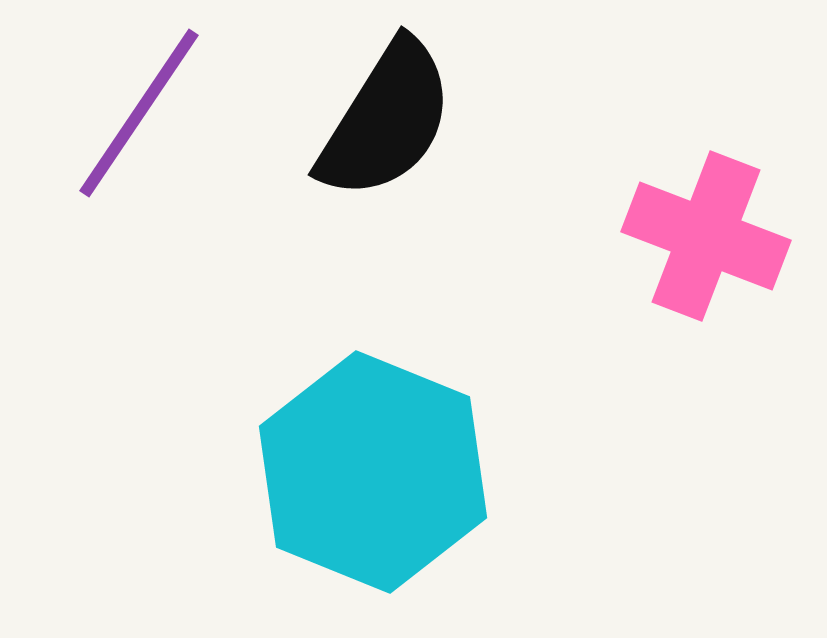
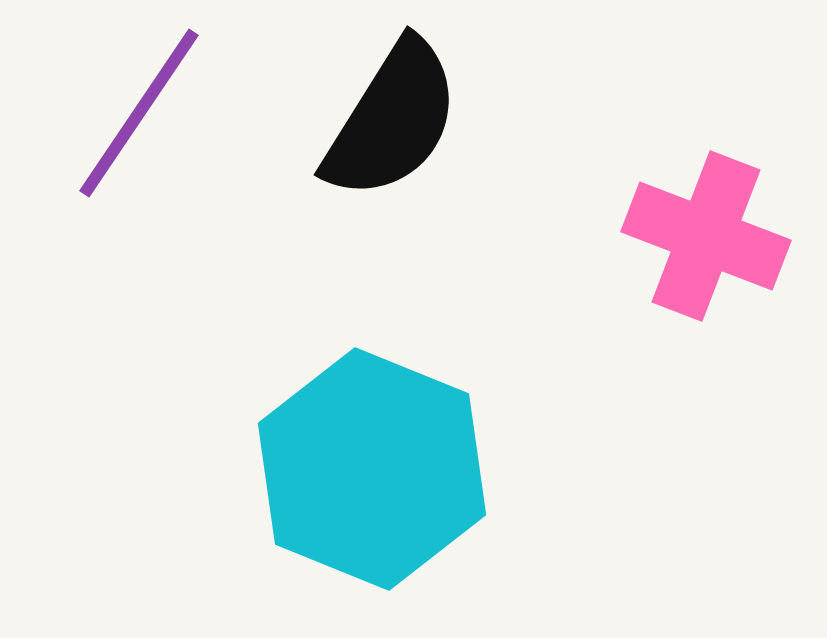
black semicircle: moved 6 px right
cyan hexagon: moved 1 px left, 3 px up
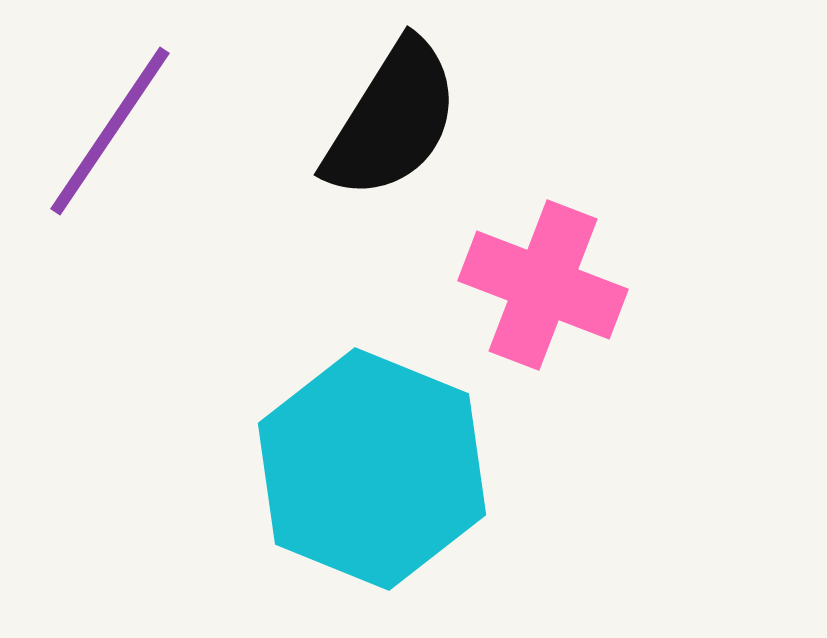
purple line: moved 29 px left, 18 px down
pink cross: moved 163 px left, 49 px down
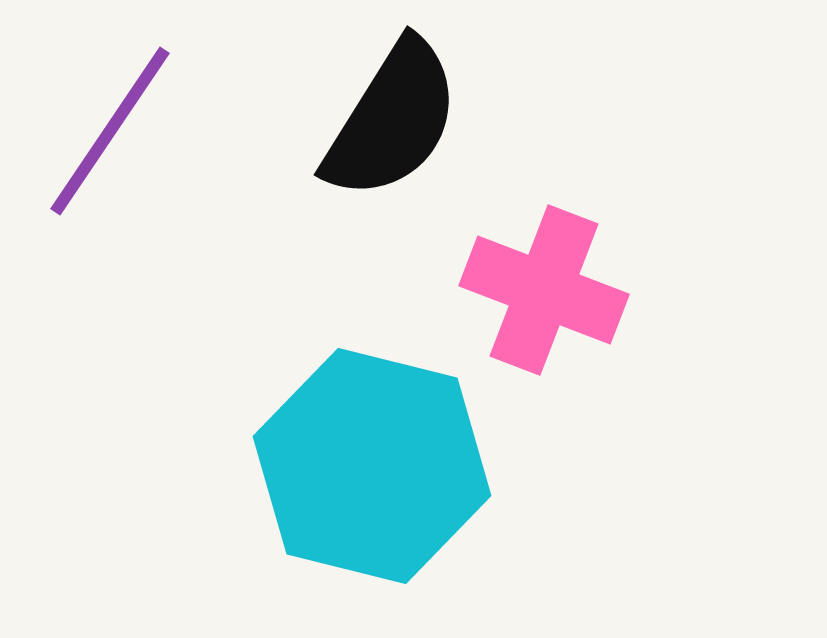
pink cross: moved 1 px right, 5 px down
cyan hexagon: moved 3 px up; rotated 8 degrees counterclockwise
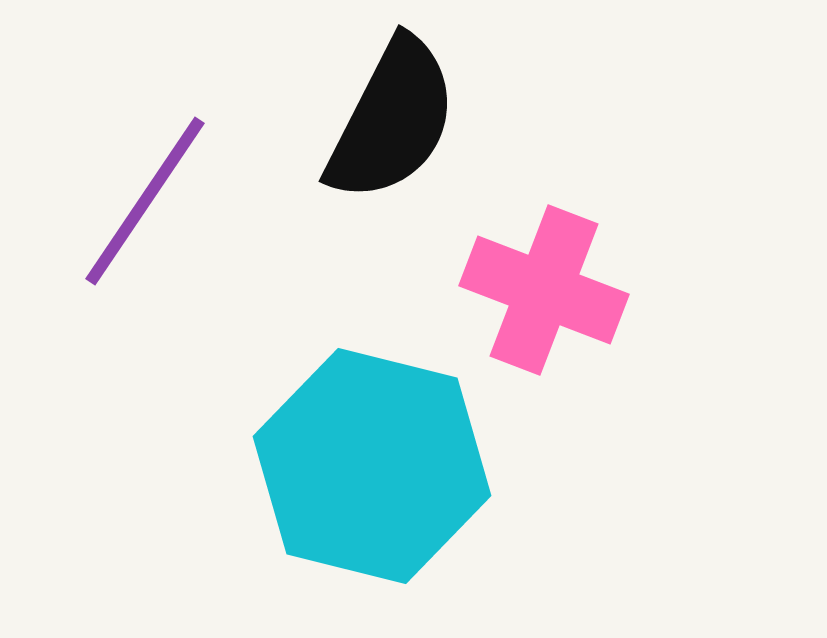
black semicircle: rotated 5 degrees counterclockwise
purple line: moved 35 px right, 70 px down
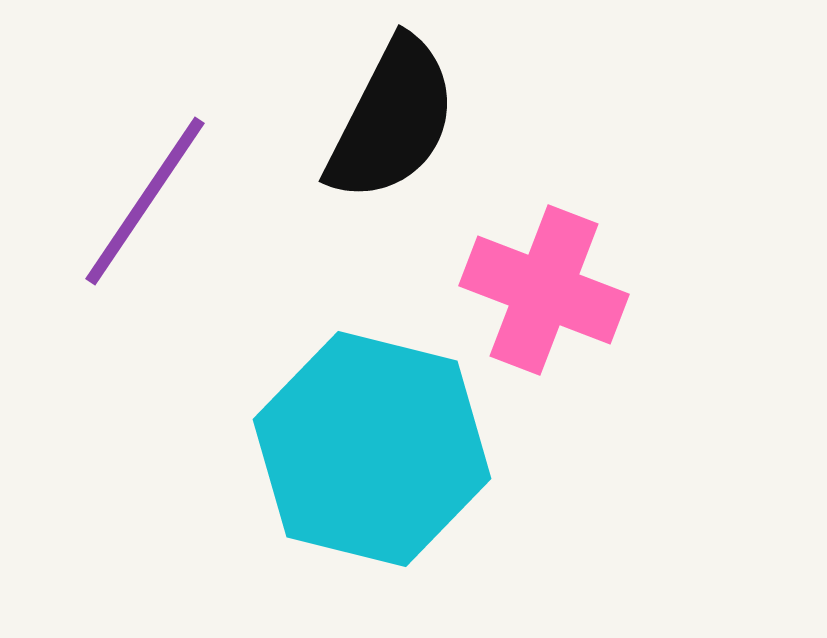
cyan hexagon: moved 17 px up
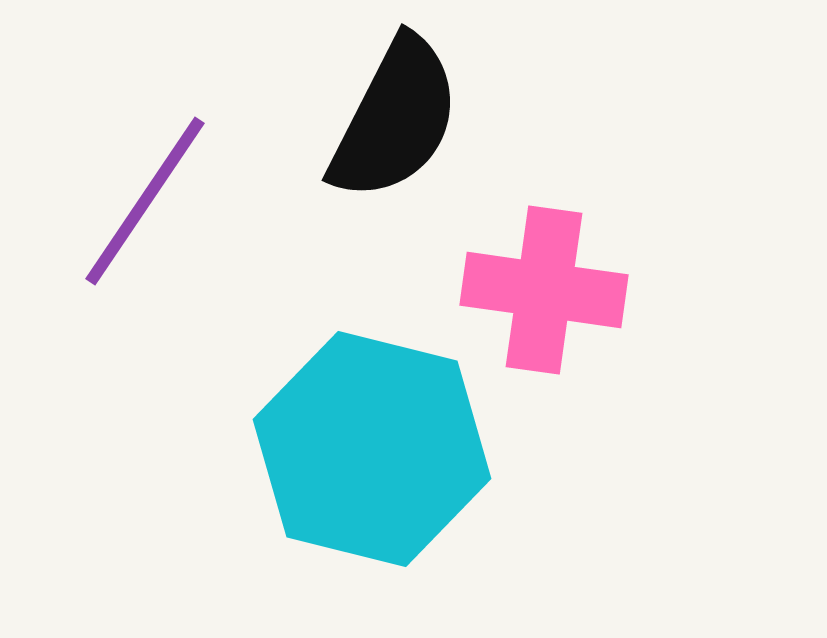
black semicircle: moved 3 px right, 1 px up
pink cross: rotated 13 degrees counterclockwise
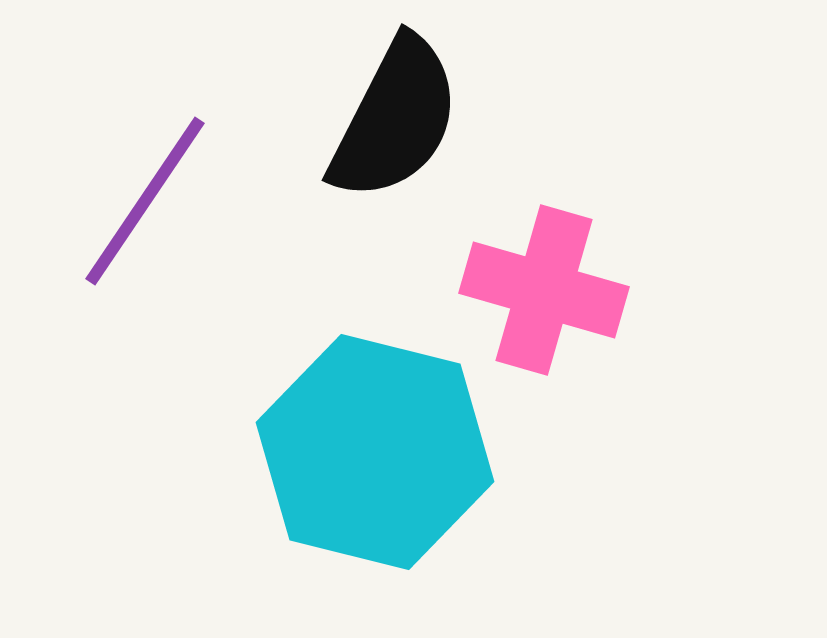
pink cross: rotated 8 degrees clockwise
cyan hexagon: moved 3 px right, 3 px down
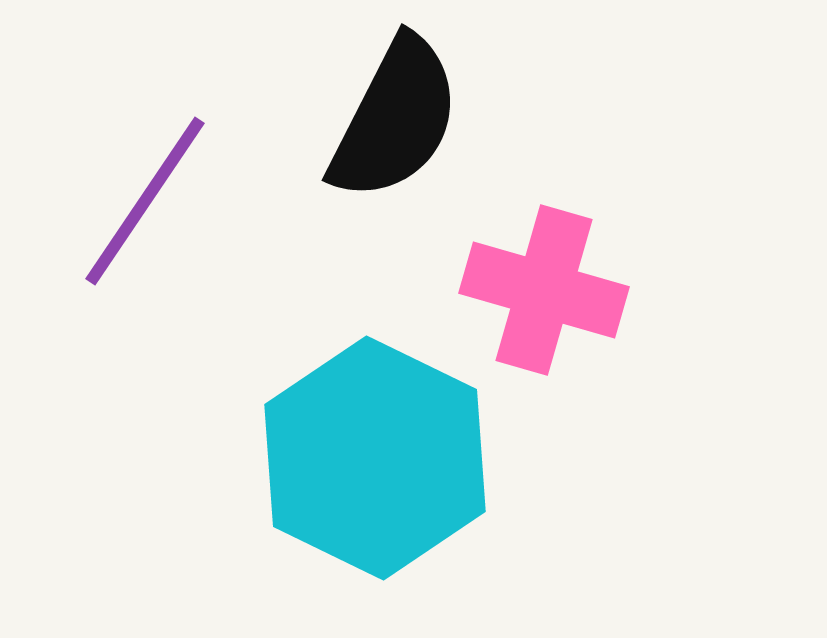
cyan hexagon: moved 6 px down; rotated 12 degrees clockwise
